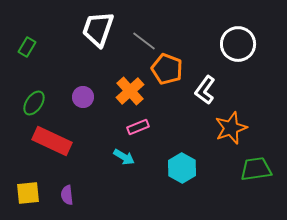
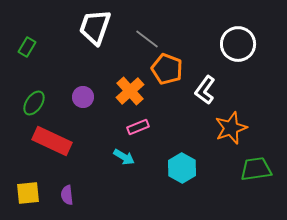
white trapezoid: moved 3 px left, 2 px up
gray line: moved 3 px right, 2 px up
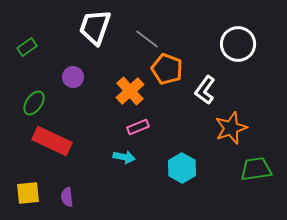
green rectangle: rotated 24 degrees clockwise
purple circle: moved 10 px left, 20 px up
cyan arrow: rotated 20 degrees counterclockwise
purple semicircle: moved 2 px down
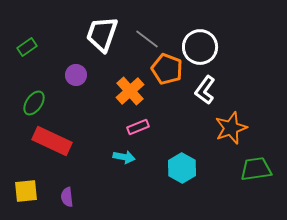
white trapezoid: moved 7 px right, 7 px down
white circle: moved 38 px left, 3 px down
purple circle: moved 3 px right, 2 px up
yellow square: moved 2 px left, 2 px up
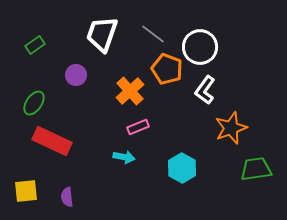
gray line: moved 6 px right, 5 px up
green rectangle: moved 8 px right, 2 px up
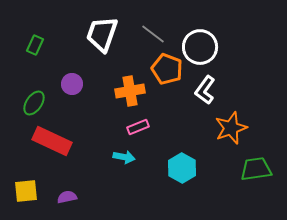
green rectangle: rotated 30 degrees counterclockwise
purple circle: moved 4 px left, 9 px down
orange cross: rotated 32 degrees clockwise
purple semicircle: rotated 84 degrees clockwise
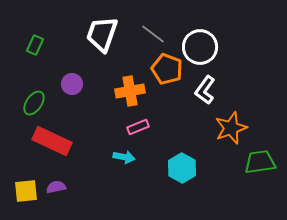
green trapezoid: moved 4 px right, 7 px up
purple semicircle: moved 11 px left, 10 px up
